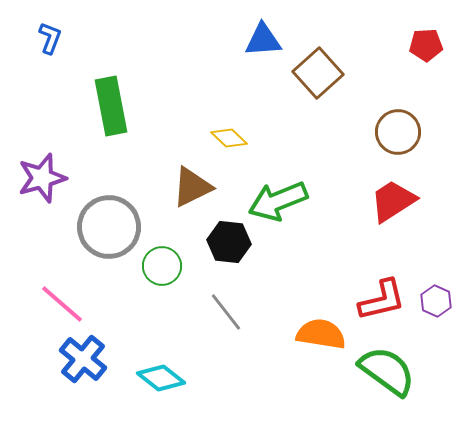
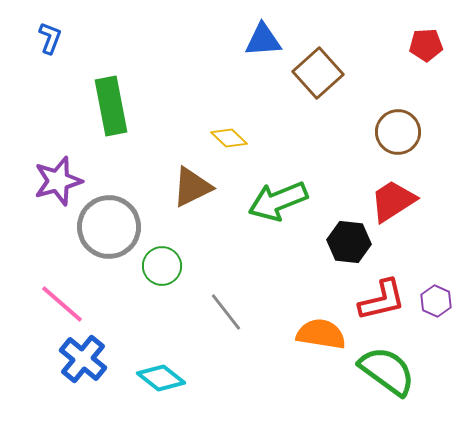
purple star: moved 16 px right, 3 px down
black hexagon: moved 120 px right
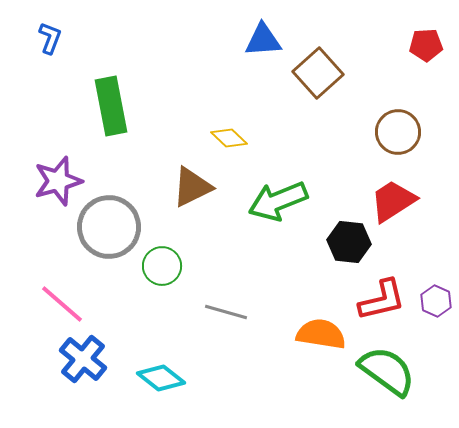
gray line: rotated 36 degrees counterclockwise
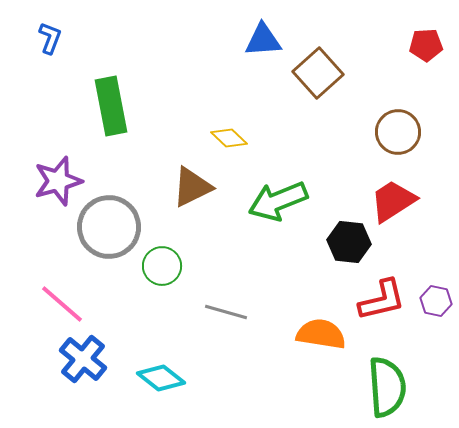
purple hexagon: rotated 12 degrees counterclockwise
green semicircle: moved 16 px down; rotated 50 degrees clockwise
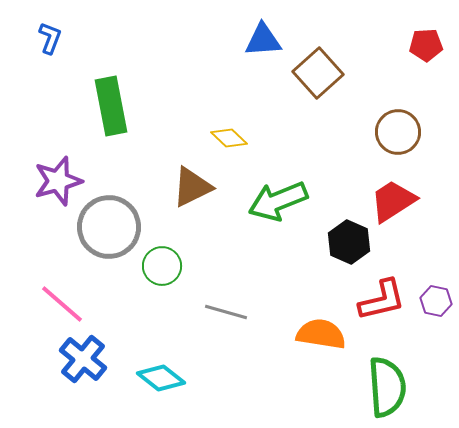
black hexagon: rotated 18 degrees clockwise
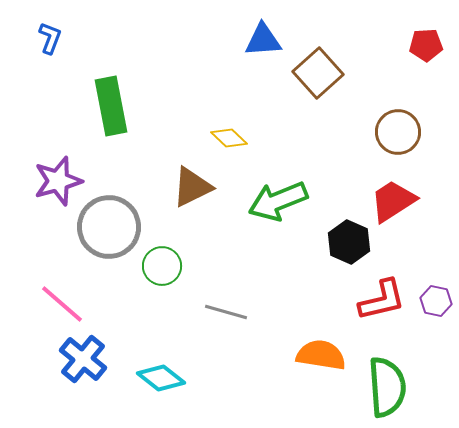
orange semicircle: moved 21 px down
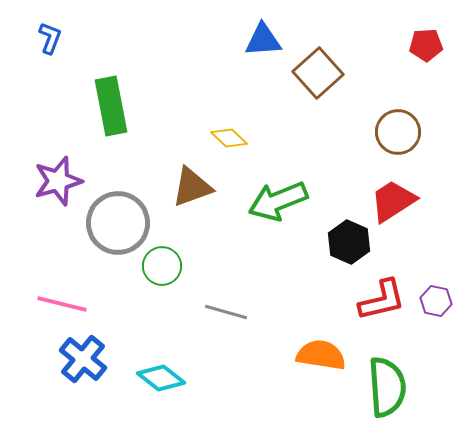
brown triangle: rotated 6 degrees clockwise
gray circle: moved 9 px right, 4 px up
pink line: rotated 27 degrees counterclockwise
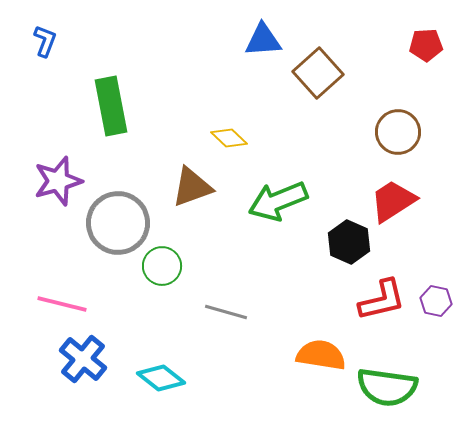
blue L-shape: moved 5 px left, 3 px down
green semicircle: rotated 102 degrees clockwise
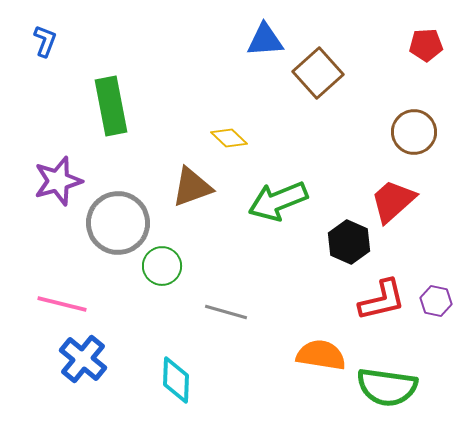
blue triangle: moved 2 px right
brown circle: moved 16 px right
red trapezoid: rotated 9 degrees counterclockwise
cyan diamond: moved 15 px right, 2 px down; rotated 54 degrees clockwise
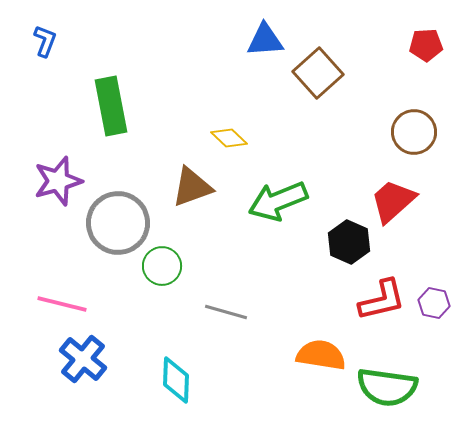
purple hexagon: moved 2 px left, 2 px down
